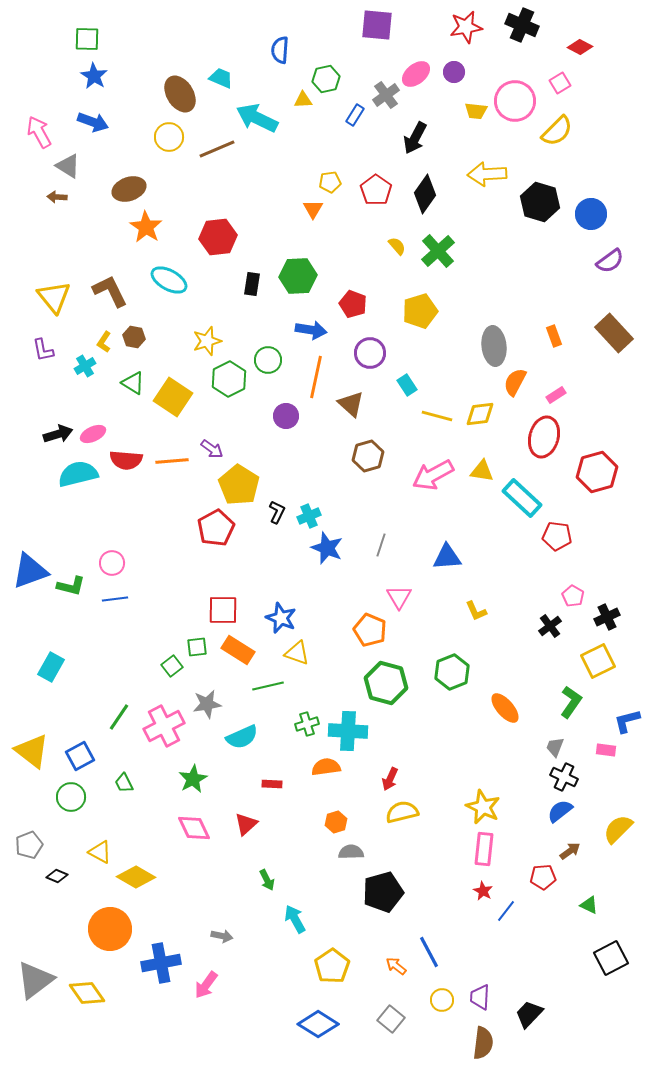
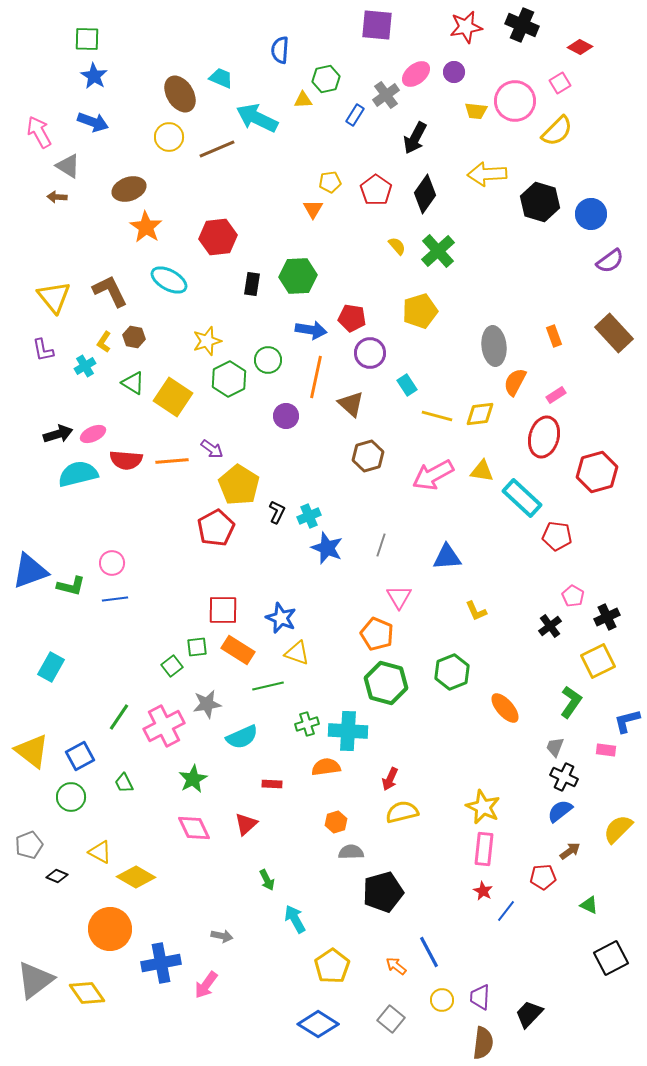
red pentagon at (353, 304): moved 1 px left, 14 px down; rotated 12 degrees counterclockwise
orange pentagon at (370, 630): moved 7 px right, 4 px down
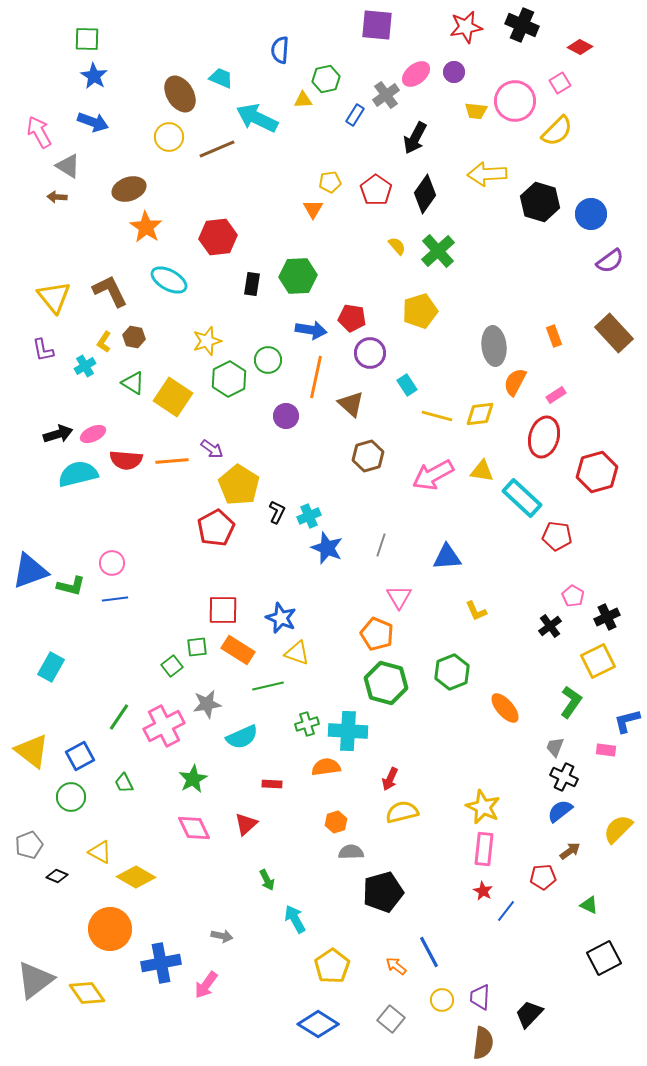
black square at (611, 958): moved 7 px left
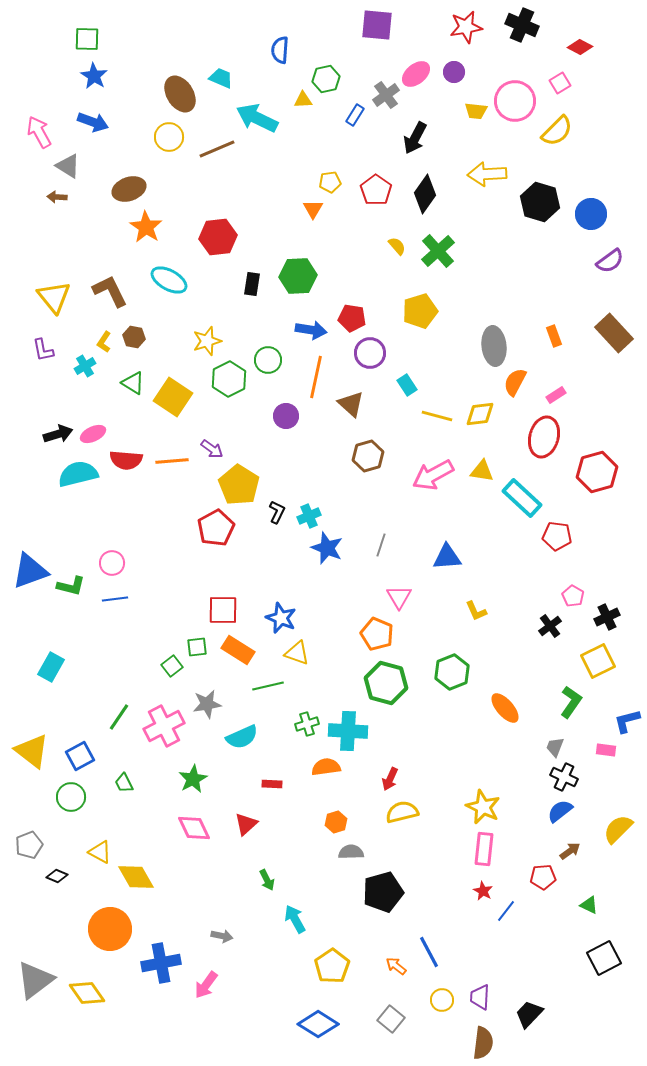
yellow diamond at (136, 877): rotated 30 degrees clockwise
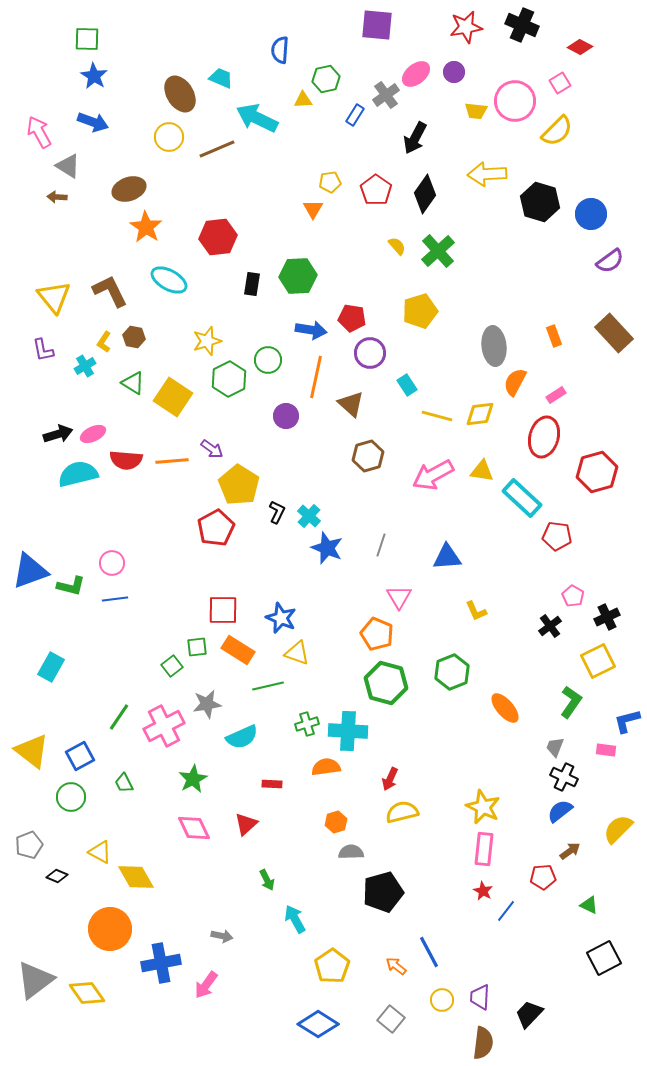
cyan cross at (309, 516): rotated 25 degrees counterclockwise
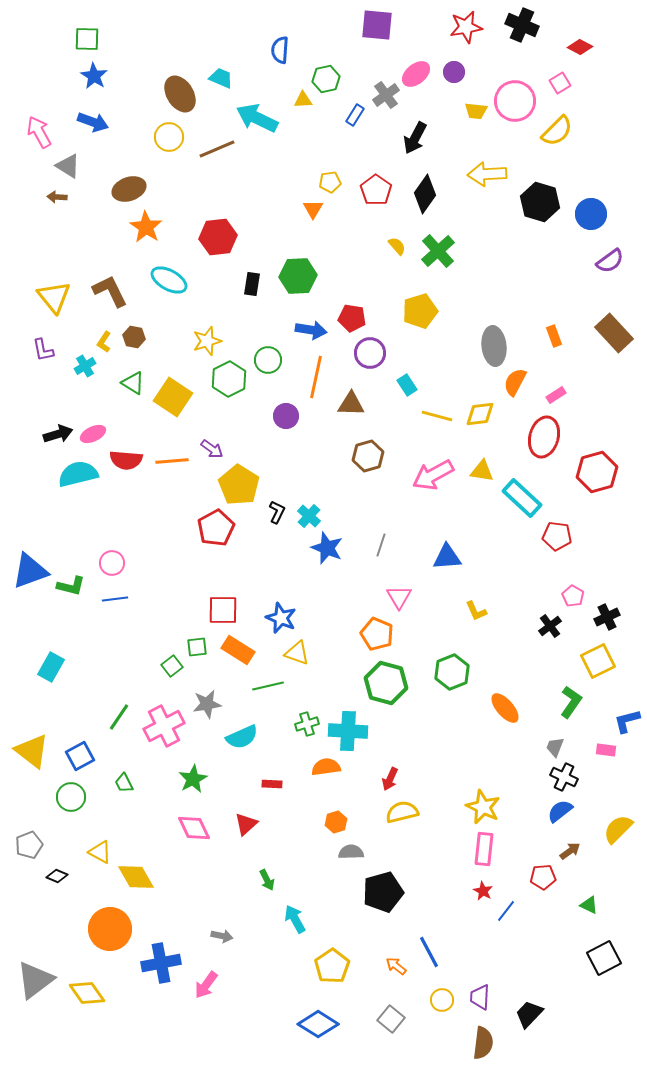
brown triangle at (351, 404): rotated 40 degrees counterclockwise
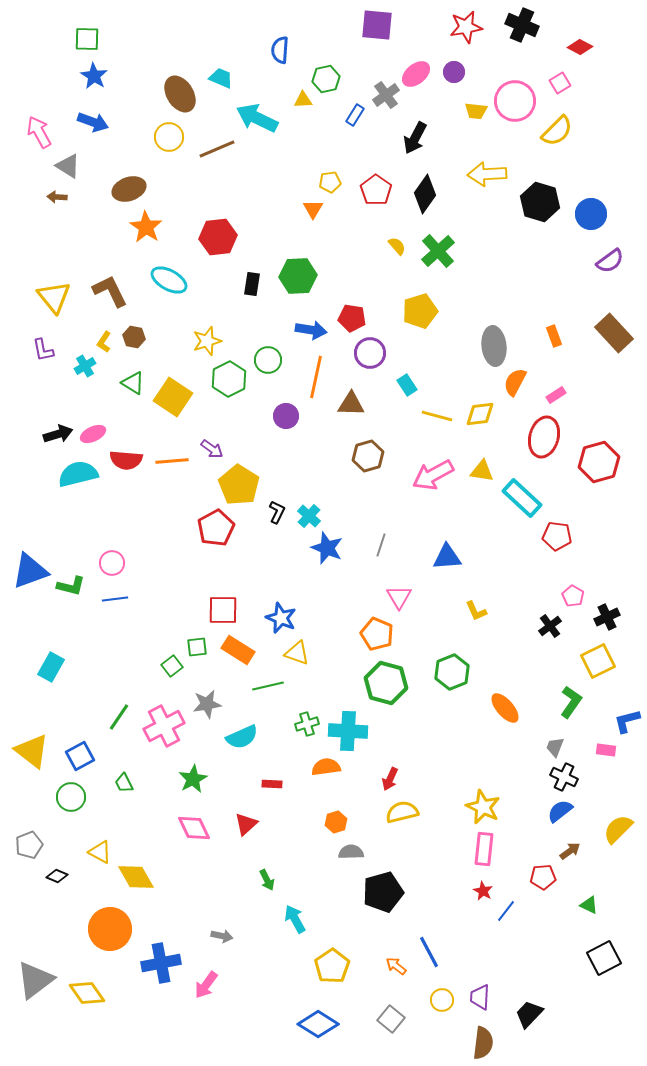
red hexagon at (597, 472): moved 2 px right, 10 px up
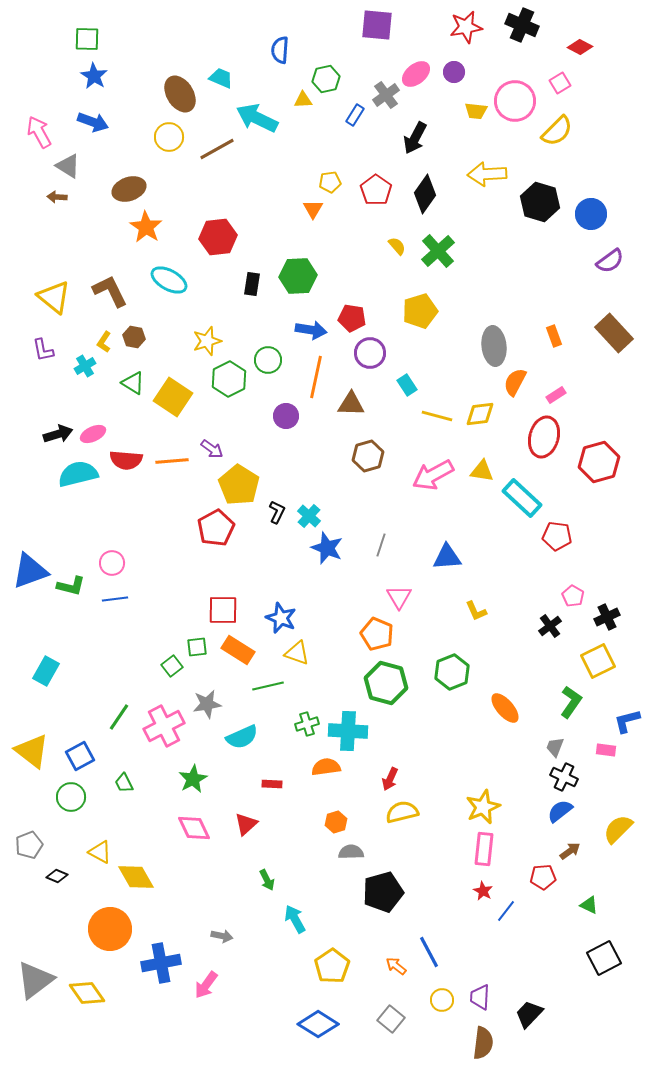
brown line at (217, 149): rotated 6 degrees counterclockwise
yellow triangle at (54, 297): rotated 12 degrees counterclockwise
cyan rectangle at (51, 667): moved 5 px left, 4 px down
yellow star at (483, 807): rotated 24 degrees clockwise
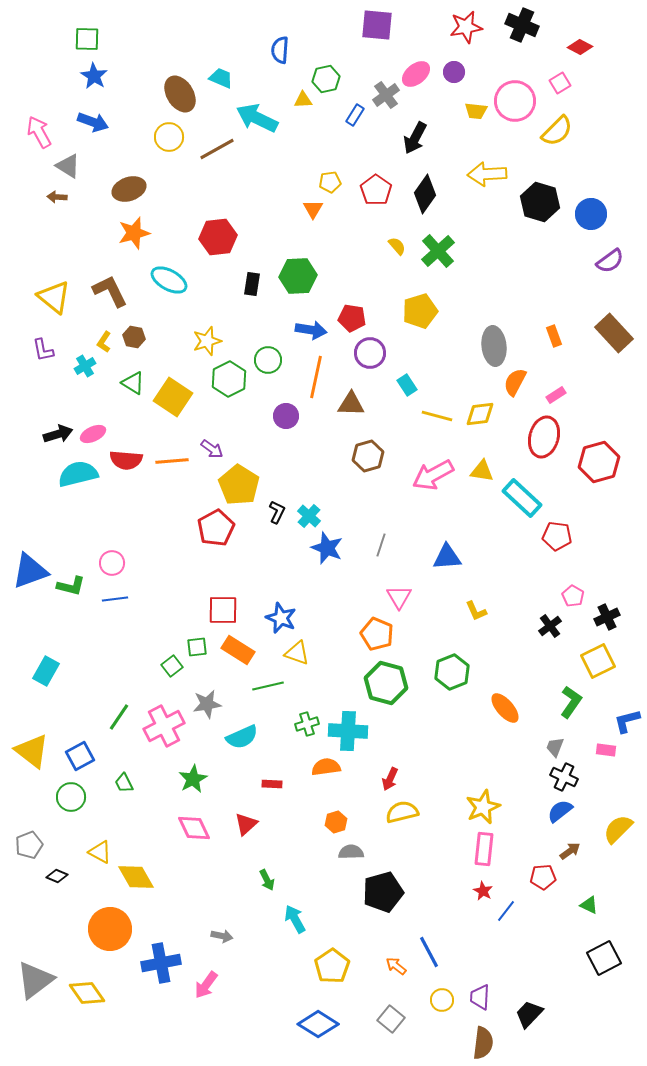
orange star at (146, 227): moved 12 px left, 6 px down; rotated 24 degrees clockwise
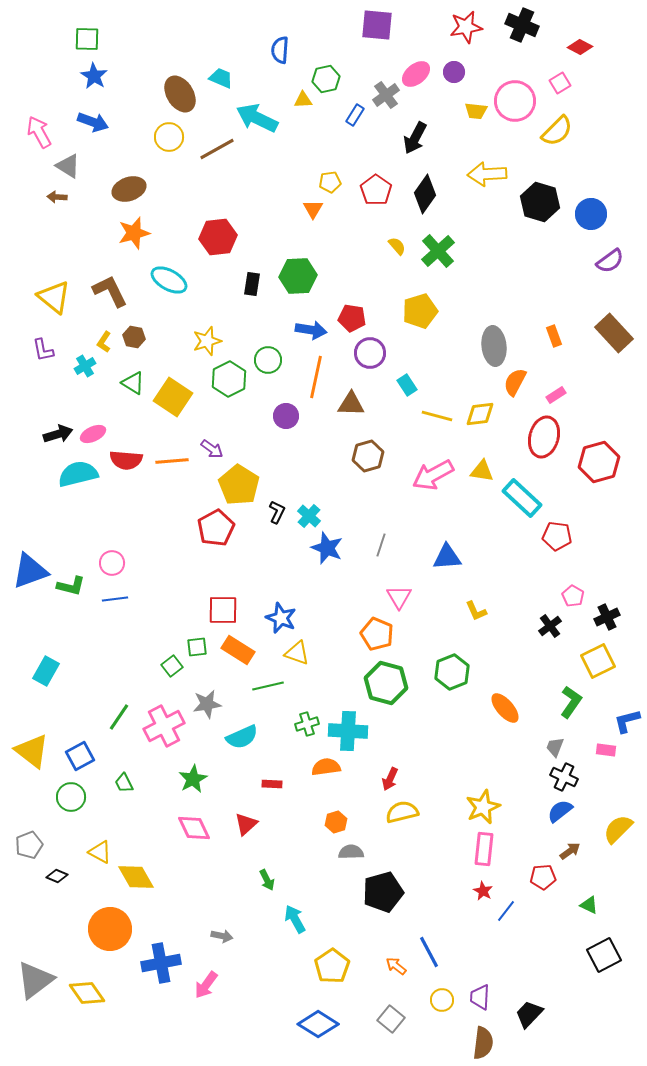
black square at (604, 958): moved 3 px up
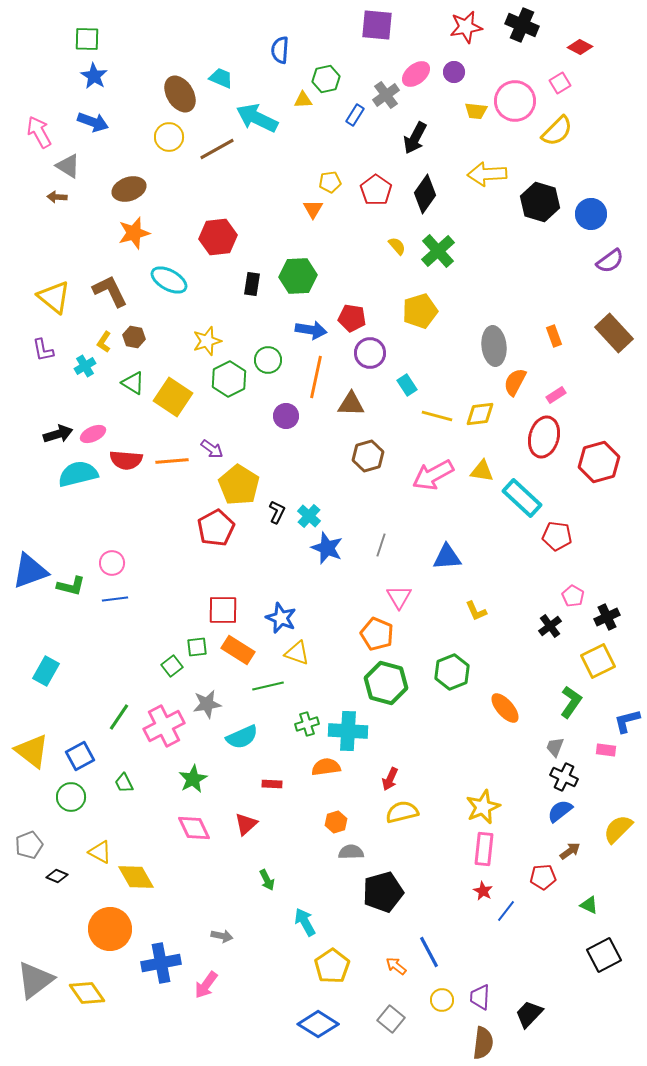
cyan arrow at (295, 919): moved 10 px right, 3 px down
